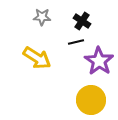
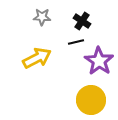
yellow arrow: rotated 60 degrees counterclockwise
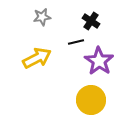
gray star: rotated 12 degrees counterclockwise
black cross: moved 9 px right
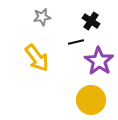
yellow arrow: rotated 80 degrees clockwise
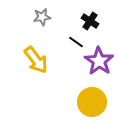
black cross: moved 1 px left
black line: rotated 49 degrees clockwise
yellow arrow: moved 1 px left, 2 px down
yellow circle: moved 1 px right, 2 px down
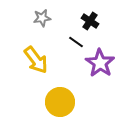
gray star: moved 1 px down
purple star: moved 1 px right, 2 px down
yellow circle: moved 32 px left
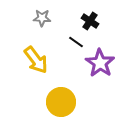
gray star: rotated 12 degrees clockwise
yellow circle: moved 1 px right
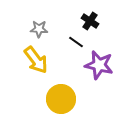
gray star: moved 3 px left, 11 px down
purple star: moved 1 px left, 2 px down; rotated 20 degrees counterclockwise
yellow circle: moved 3 px up
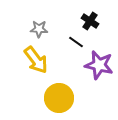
yellow circle: moved 2 px left, 1 px up
